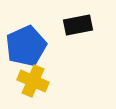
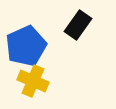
black rectangle: rotated 44 degrees counterclockwise
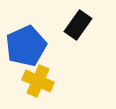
yellow cross: moved 5 px right
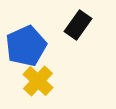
yellow cross: rotated 20 degrees clockwise
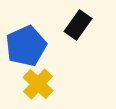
yellow cross: moved 3 px down
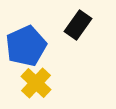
yellow cross: moved 2 px left, 1 px up
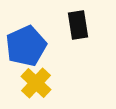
black rectangle: rotated 44 degrees counterclockwise
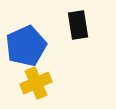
yellow cross: rotated 24 degrees clockwise
